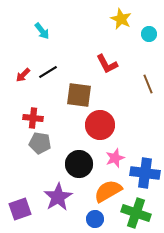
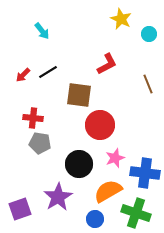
red L-shape: rotated 90 degrees counterclockwise
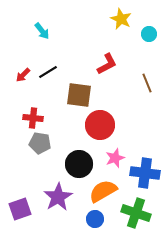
brown line: moved 1 px left, 1 px up
orange semicircle: moved 5 px left
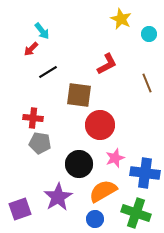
red arrow: moved 8 px right, 26 px up
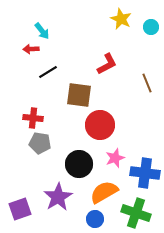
cyan circle: moved 2 px right, 7 px up
red arrow: rotated 42 degrees clockwise
orange semicircle: moved 1 px right, 1 px down
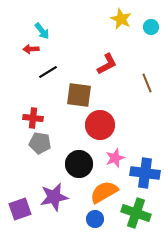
purple star: moved 4 px left; rotated 20 degrees clockwise
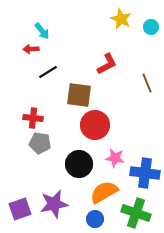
red circle: moved 5 px left
pink star: rotated 30 degrees clockwise
purple star: moved 7 px down
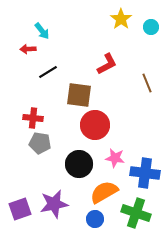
yellow star: rotated 10 degrees clockwise
red arrow: moved 3 px left
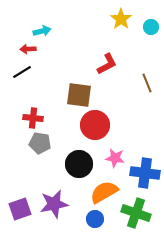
cyan arrow: rotated 66 degrees counterclockwise
black line: moved 26 px left
